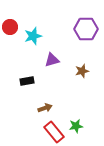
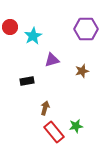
cyan star: rotated 12 degrees counterclockwise
brown arrow: rotated 56 degrees counterclockwise
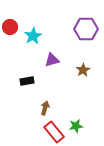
brown star: moved 1 px right, 1 px up; rotated 16 degrees counterclockwise
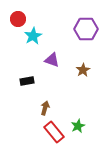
red circle: moved 8 px right, 8 px up
purple triangle: rotated 35 degrees clockwise
green star: moved 2 px right; rotated 16 degrees counterclockwise
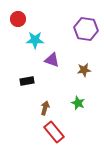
purple hexagon: rotated 10 degrees clockwise
cyan star: moved 2 px right, 4 px down; rotated 30 degrees clockwise
brown star: moved 1 px right; rotated 24 degrees clockwise
green star: moved 23 px up; rotated 24 degrees counterclockwise
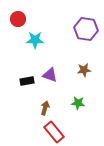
purple triangle: moved 2 px left, 15 px down
green star: rotated 16 degrees counterclockwise
